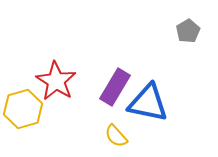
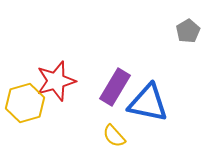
red star: rotated 24 degrees clockwise
yellow hexagon: moved 2 px right, 6 px up
yellow semicircle: moved 2 px left
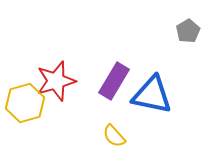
purple rectangle: moved 1 px left, 6 px up
blue triangle: moved 4 px right, 8 px up
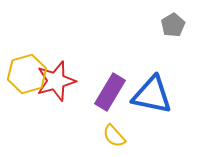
gray pentagon: moved 15 px left, 6 px up
purple rectangle: moved 4 px left, 11 px down
yellow hexagon: moved 2 px right, 29 px up
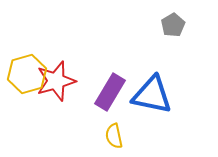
yellow semicircle: rotated 30 degrees clockwise
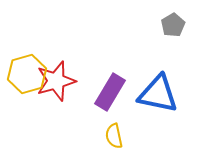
blue triangle: moved 6 px right, 1 px up
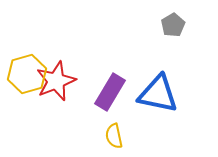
red star: rotated 6 degrees counterclockwise
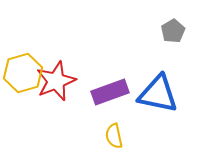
gray pentagon: moved 6 px down
yellow hexagon: moved 4 px left, 1 px up
purple rectangle: rotated 39 degrees clockwise
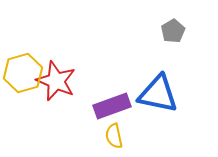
red star: rotated 27 degrees counterclockwise
purple rectangle: moved 2 px right, 14 px down
